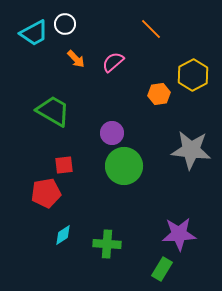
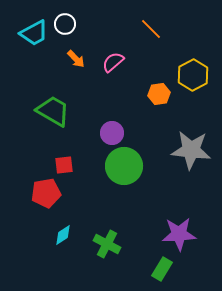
green cross: rotated 24 degrees clockwise
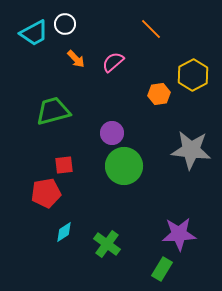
green trapezoid: rotated 45 degrees counterclockwise
cyan diamond: moved 1 px right, 3 px up
green cross: rotated 8 degrees clockwise
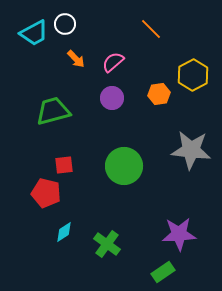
purple circle: moved 35 px up
red pentagon: rotated 24 degrees clockwise
green rectangle: moved 1 px right, 3 px down; rotated 25 degrees clockwise
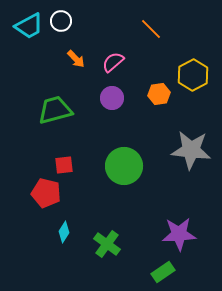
white circle: moved 4 px left, 3 px up
cyan trapezoid: moved 5 px left, 7 px up
green trapezoid: moved 2 px right, 1 px up
cyan diamond: rotated 25 degrees counterclockwise
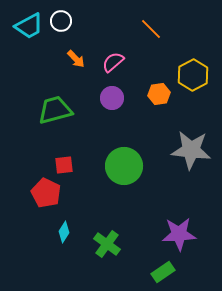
red pentagon: rotated 12 degrees clockwise
